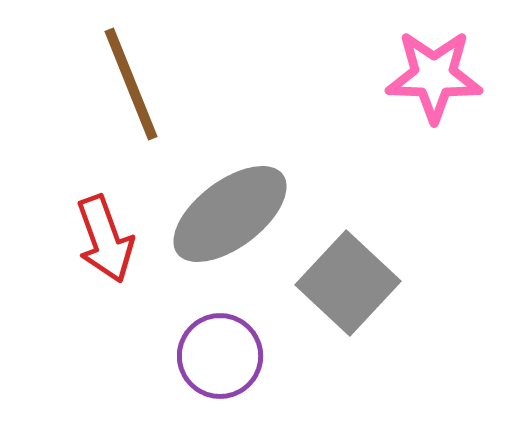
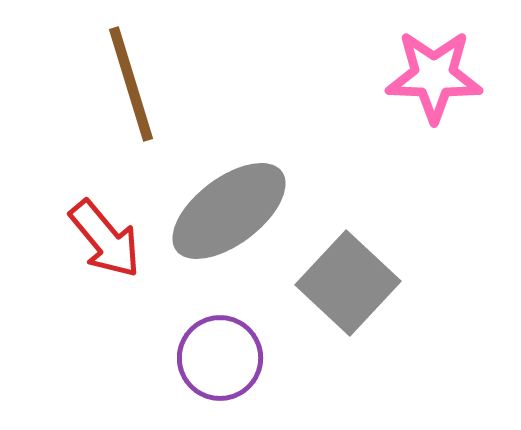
brown line: rotated 5 degrees clockwise
gray ellipse: moved 1 px left, 3 px up
red arrow: rotated 20 degrees counterclockwise
purple circle: moved 2 px down
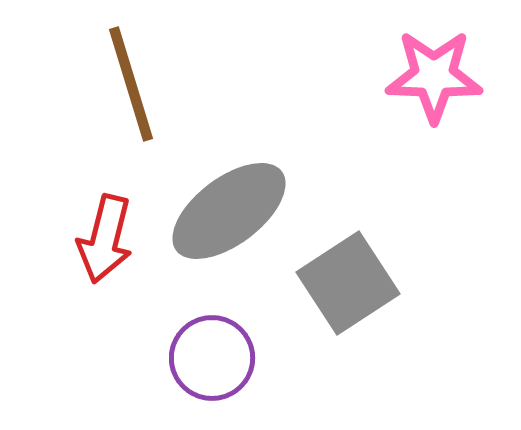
red arrow: rotated 54 degrees clockwise
gray square: rotated 14 degrees clockwise
purple circle: moved 8 px left
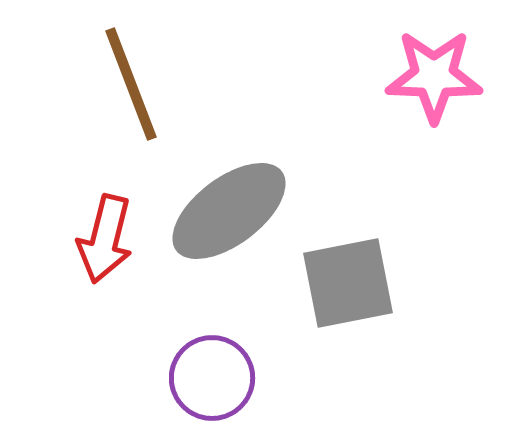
brown line: rotated 4 degrees counterclockwise
gray square: rotated 22 degrees clockwise
purple circle: moved 20 px down
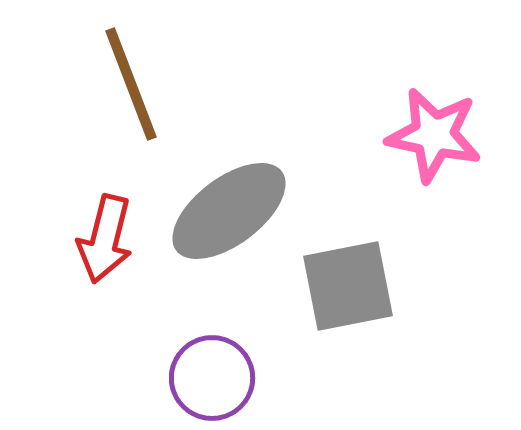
pink star: moved 59 px down; rotated 10 degrees clockwise
gray square: moved 3 px down
